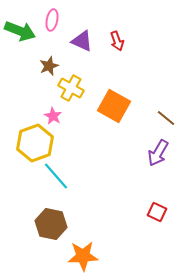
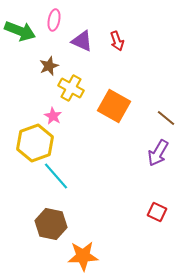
pink ellipse: moved 2 px right
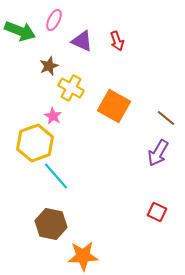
pink ellipse: rotated 15 degrees clockwise
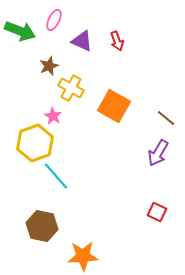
brown hexagon: moved 9 px left, 2 px down
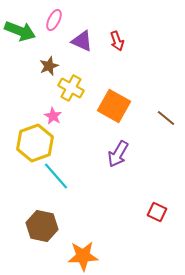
purple arrow: moved 40 px left, 1 px down
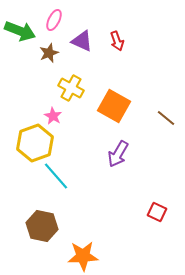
brown star: moved 13 px up
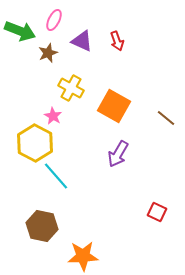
brown star: moved 1 px left
yellow hexagon: rotated 12 degrees counterclockwise
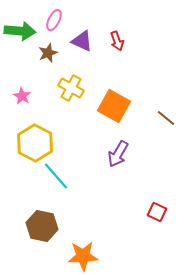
green arrow: rotated 16 degrees counterclockwise
pink star: moved 31 px left, 20 px up
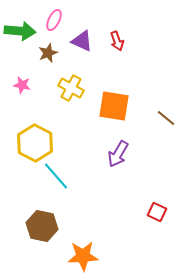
pink star: moved 11 px up; rotated 18 degrees counterclockwise
orange square: rotated 20 degrees counterclockwise
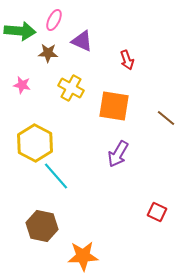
red arrow: moved 10 px right, 19 px down
brown star: rotated 24 degrees clockwise
